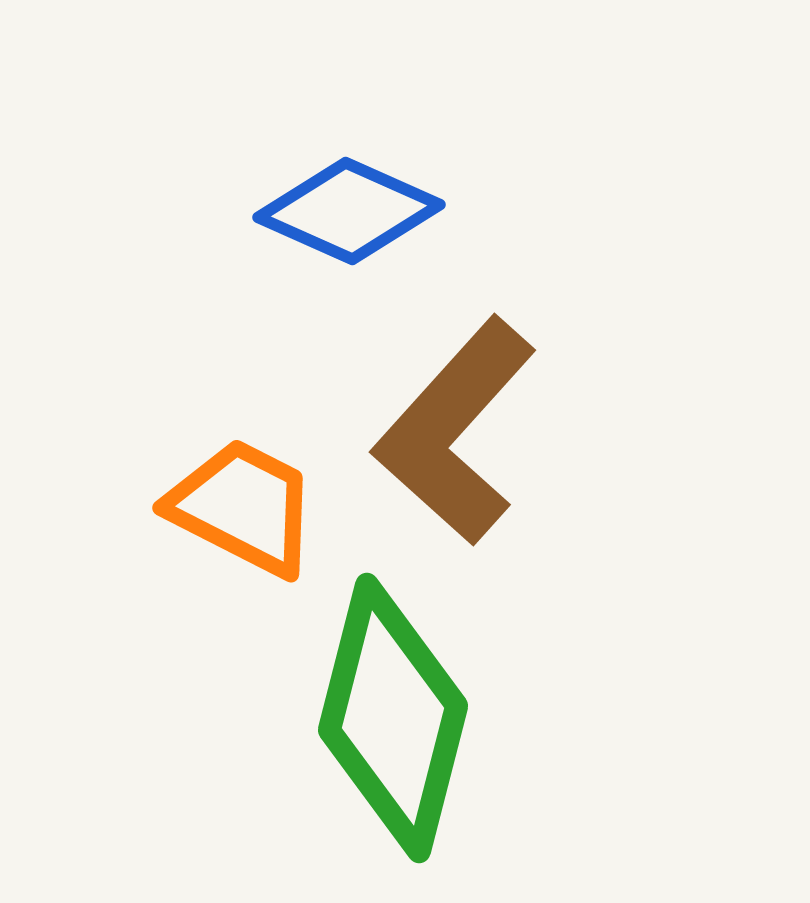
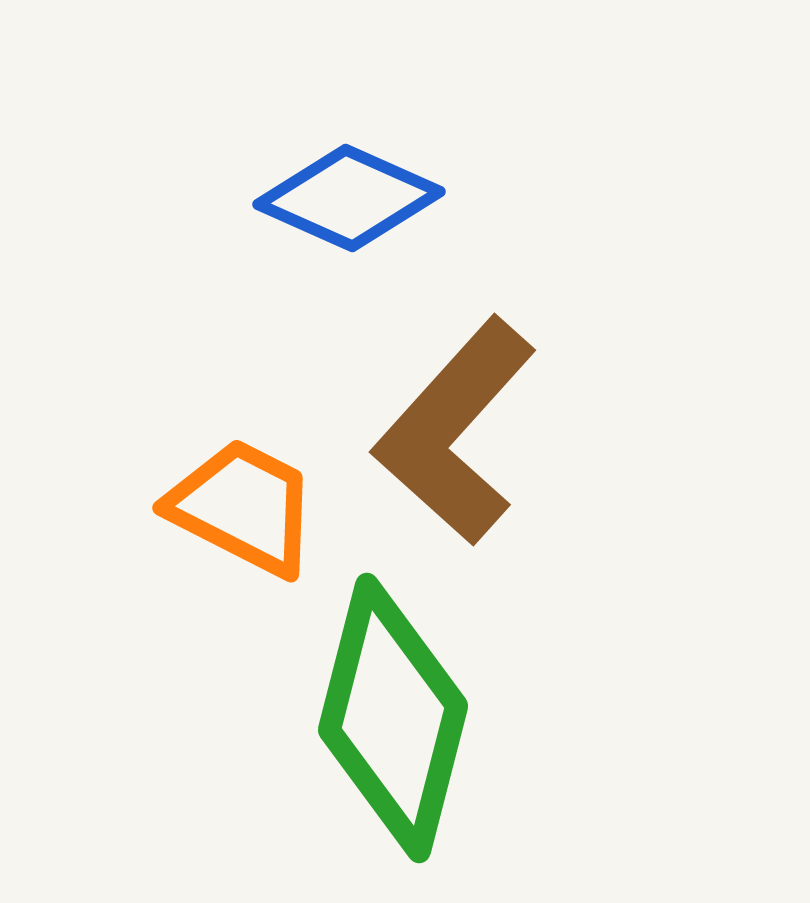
blue diamond: moved 13 px up
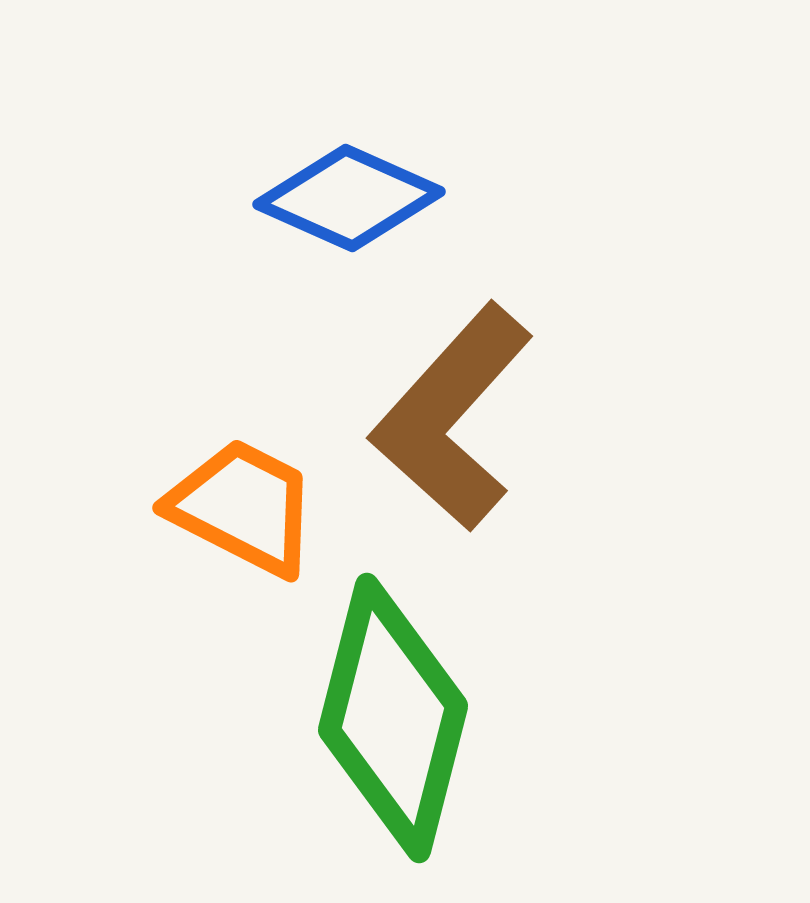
brown L-shape: moved 3 px left, 14 px up
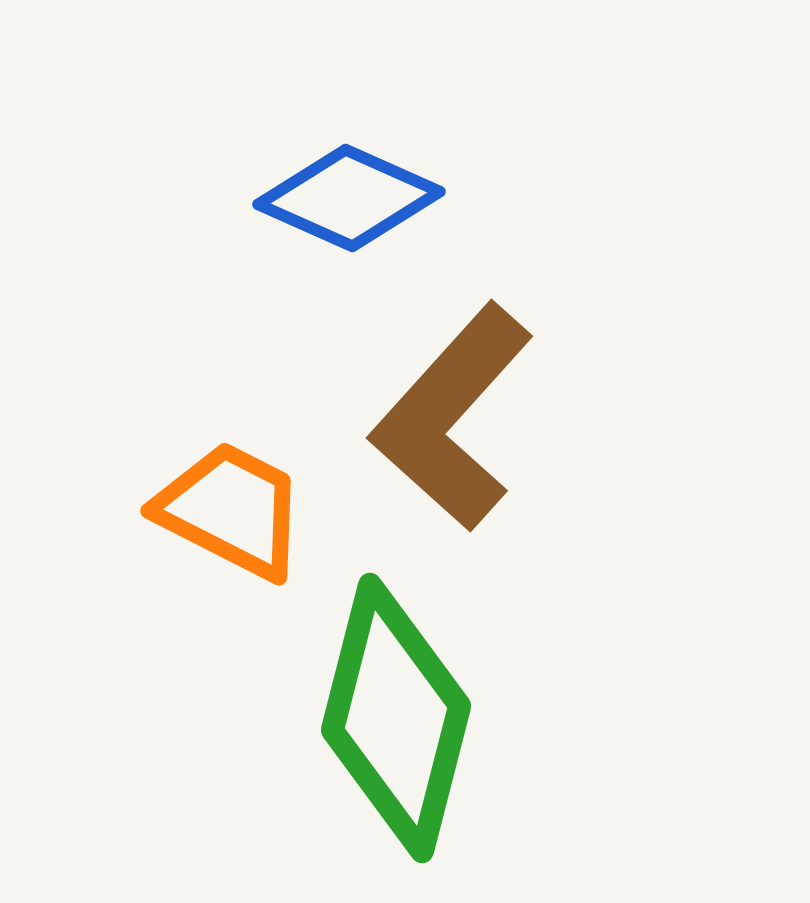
orange trapezoid: moved 12 px left, 3 px down
green diamond: moved 3 px right
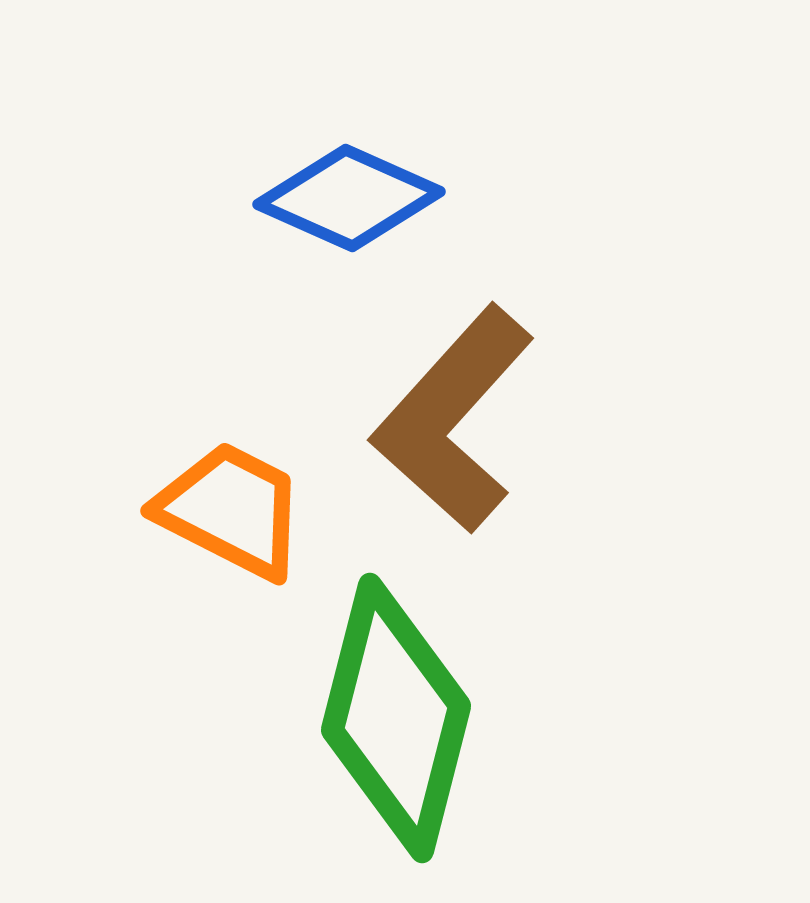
brown L-shape: moved 1 px right, 2 px down
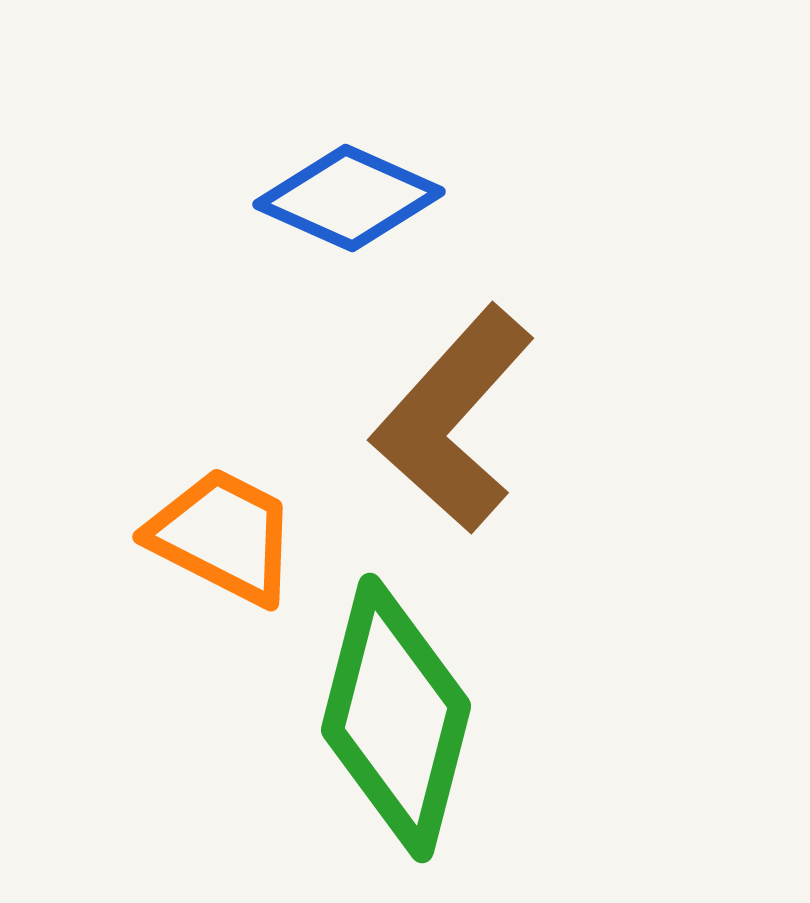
orange trapezoid: moved 8 px left, 26 px down
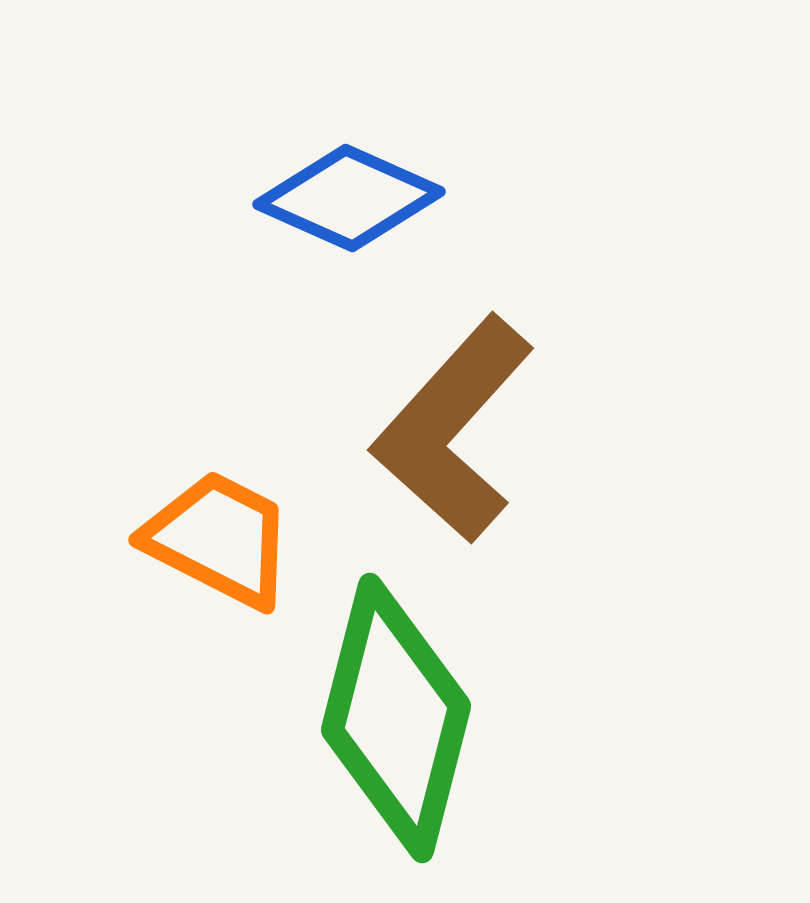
brown L-shape: moved 10 px down
orange trapezoid: moved 4 px left, 3 px down
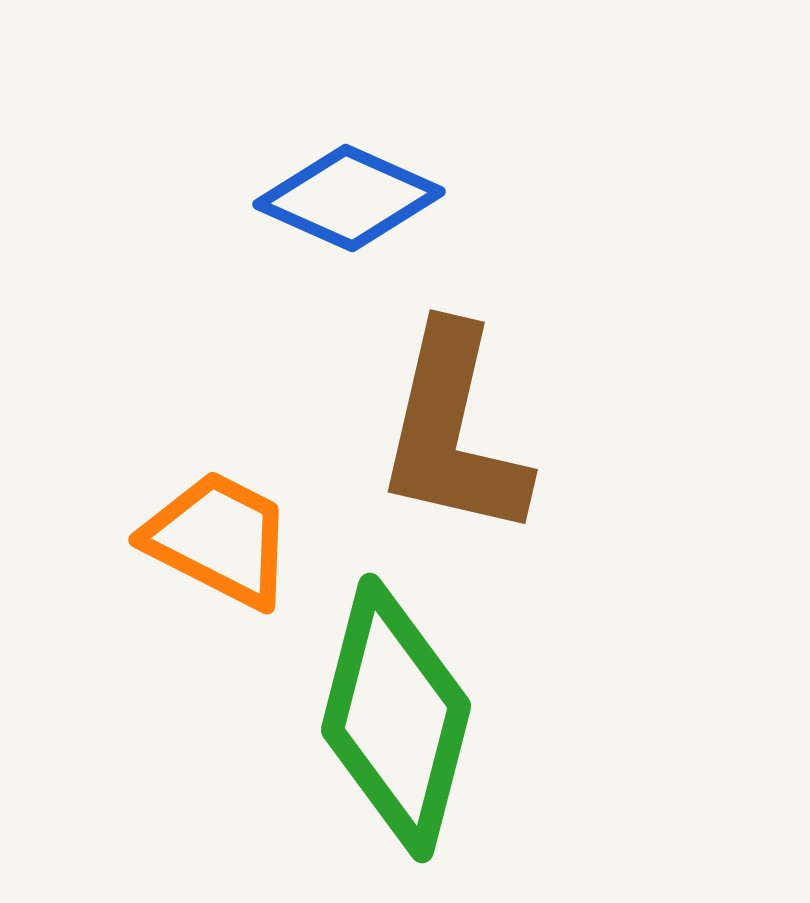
brown L-shape: moved 3 px down; rotated 29 degrees counterclockwise
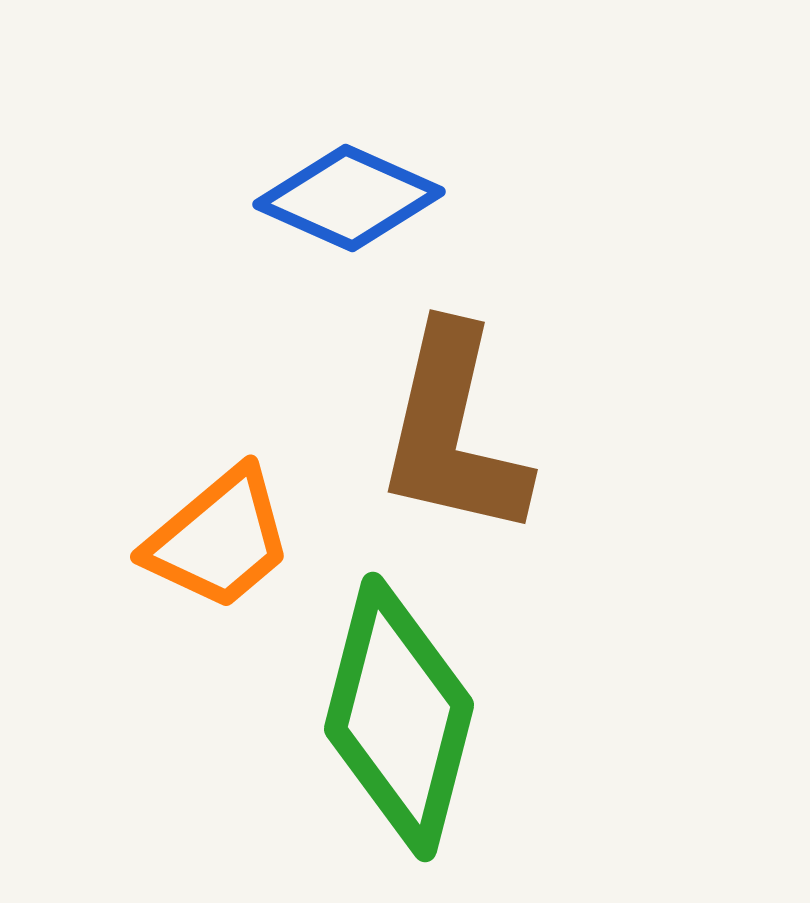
orange trapezoid: rotated 113 degrees clockwise
green diamond: moved 3 px right, 1 px up
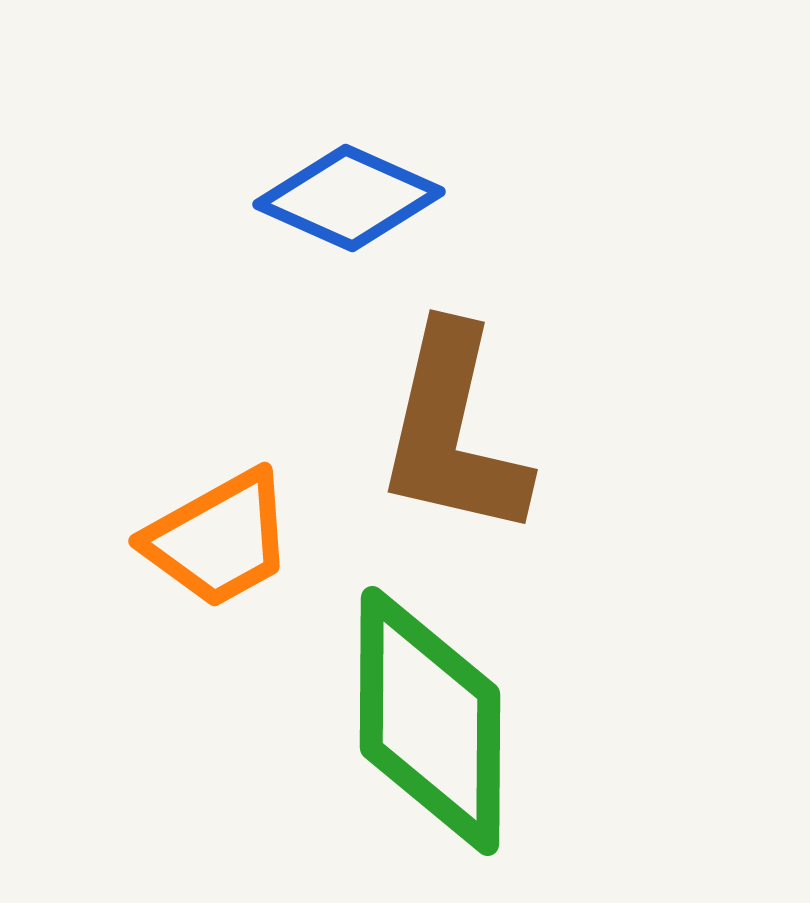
orange trapezoid: rotated 11 degrees clockwise
green diamond: moved 31 px right, 4 px down; rotated 14 degrees counterclockwise
